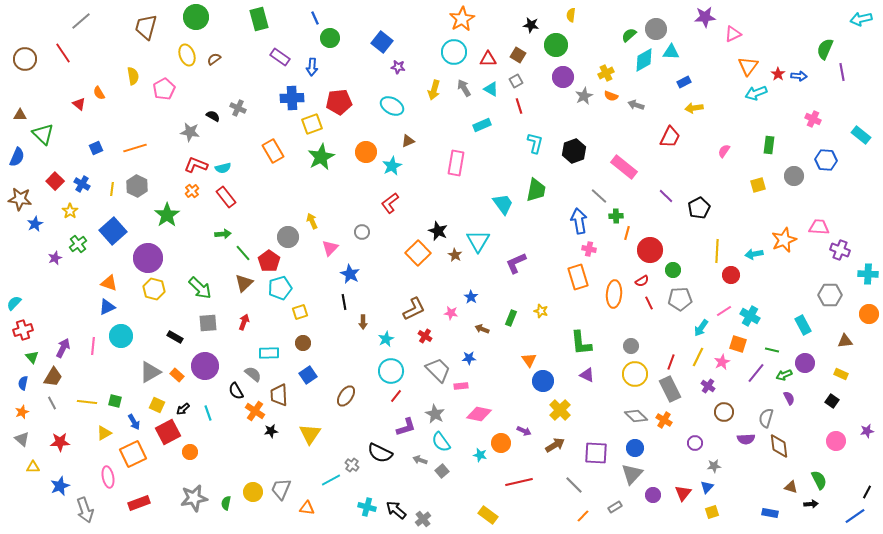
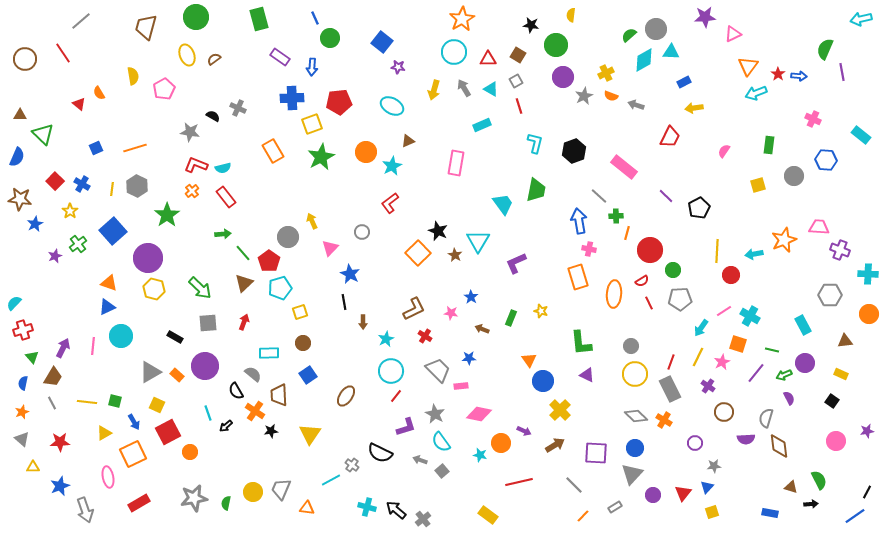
purple star at (55, 258): moved 2 px up
black arrow at (183, 409): moved 43 px right, 17 px down
red rectangle at (139, 503): rotated 10 degrees counterclockwise
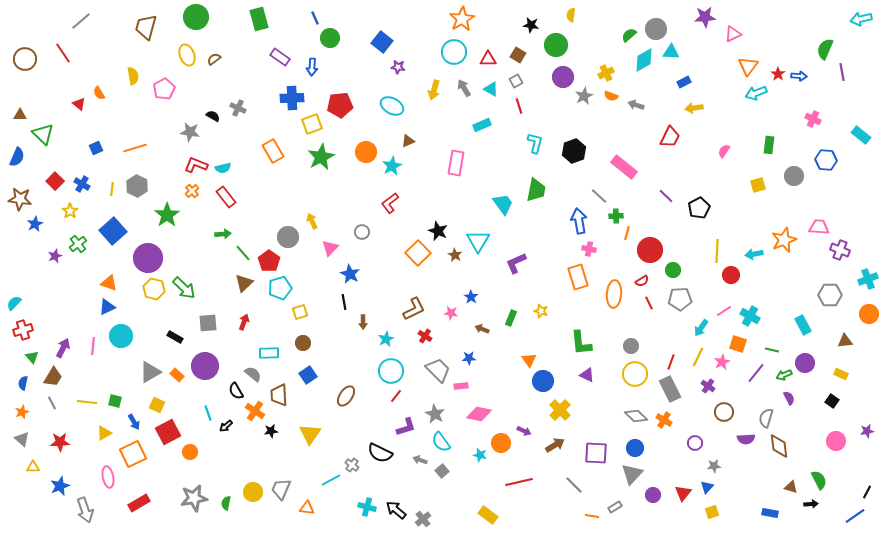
red pentagon at (339, 102): moved 1 px right, 3 px down
cyan cross at (868, 274): moved 5 px down; rotated 24 degrees counterclockwise
green arrow at (200, 288): moved 16 px left
orange line at (583, 516): moved 9 px right; rotated 56 degrees clockwise
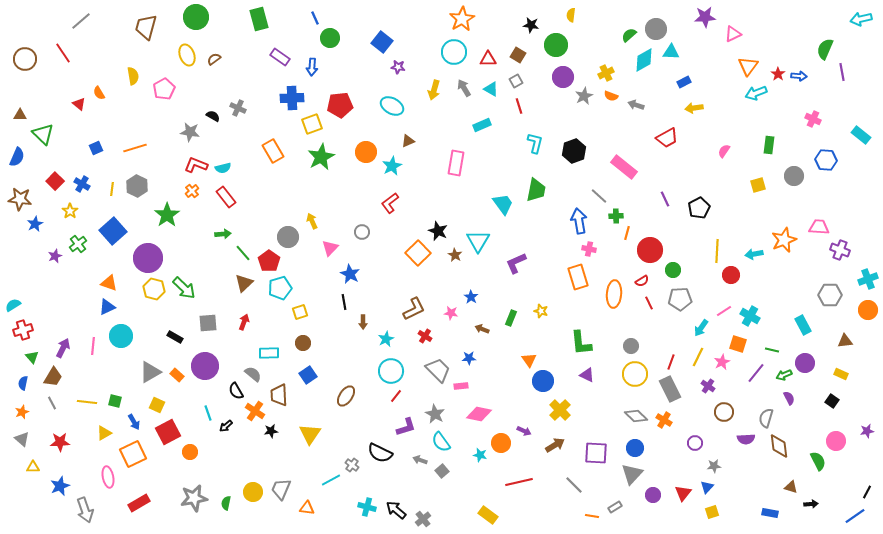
red trapezoid at (670, 137): moved 3 px left, 1 px down; rotated 35 degrees clockwise
purple line at (666, 196): moved 1 px left, 3 px down; rotated 21 degrees clockwise
cyan semicircle at (14, 303): moved 1 px left, 2 px down; rotated 14 degrees clockwise
orange circle at (869, 314): moved 1 px left, 4 px up
green semicircle at (819, 480): moved 1 px left, 19 px up
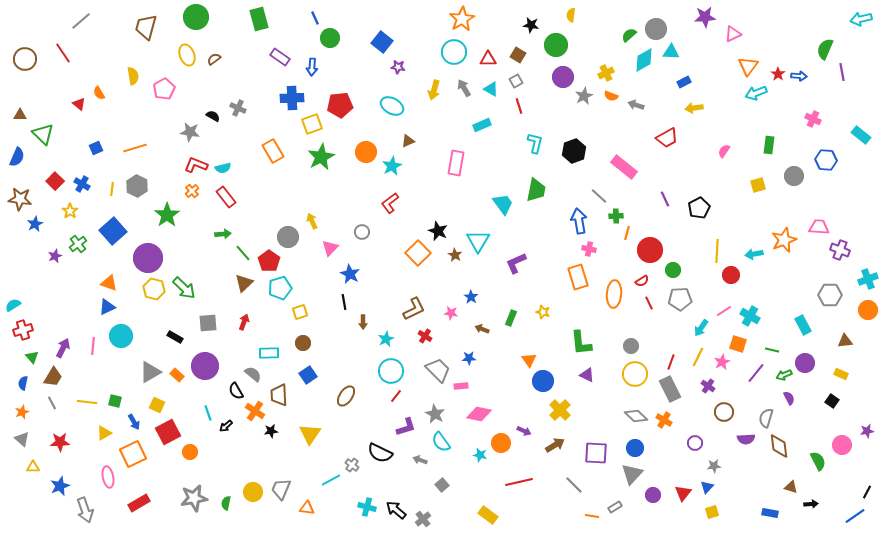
yellow star at (541, 311): moved 2 px right, 1 px down
pink circle at (836, 441): moved 6 px right, 4 px down
gray square at (442, 471): moved 14 px down
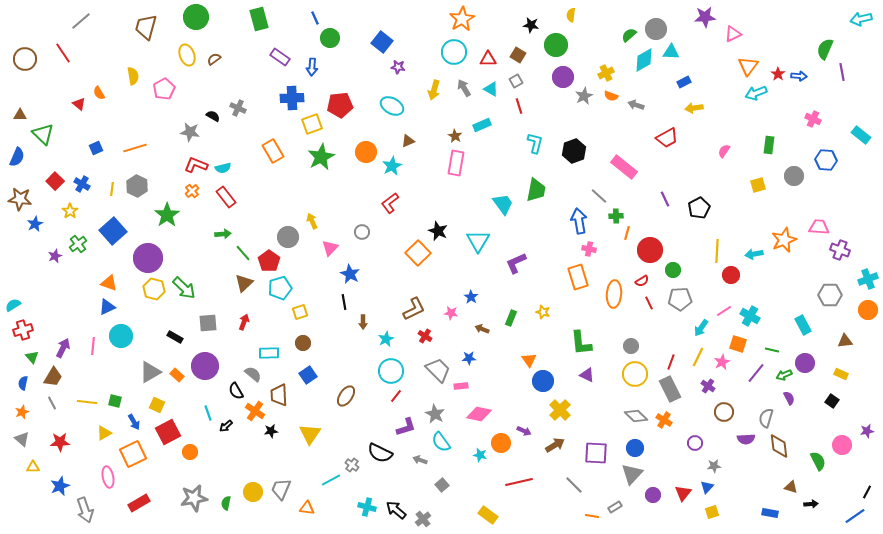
brown star at (455, 255): moved 119 px up
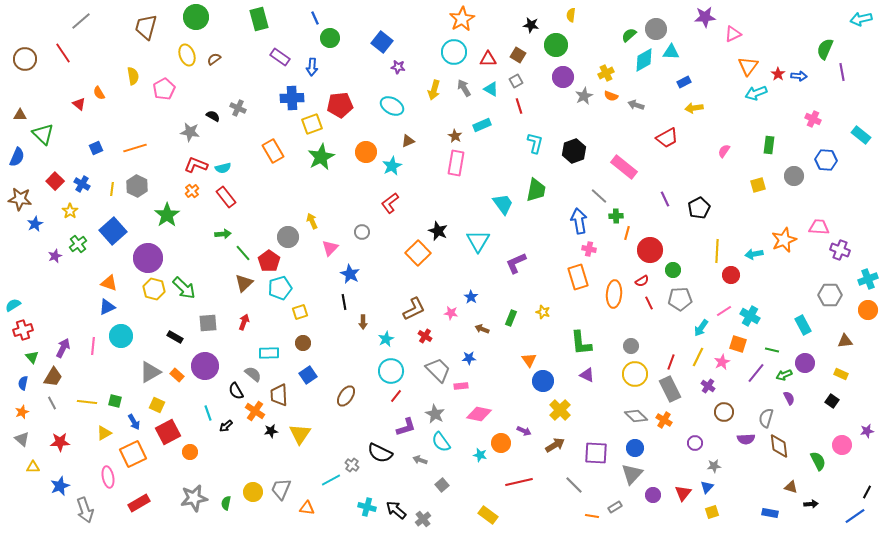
yellow triangle at (310, 434): moved 10 px left
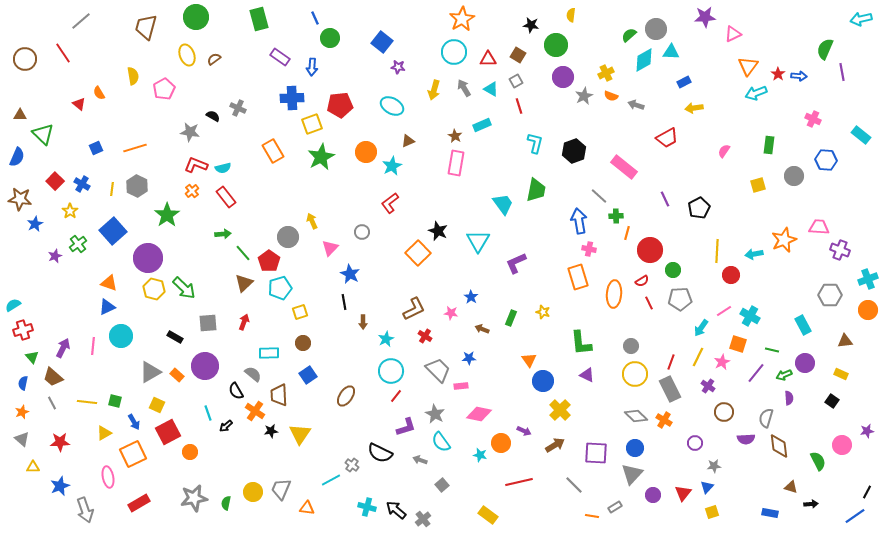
brown trapezoid at (53, 377): rotated 100 degrees clockwise
purple semicircle at (789, 398): rotated 24 degrees clockwise
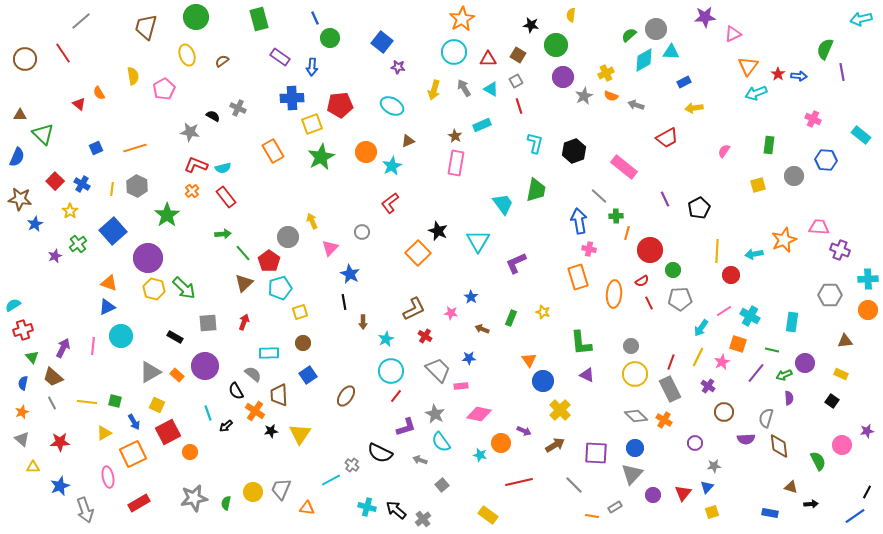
brown semicircle at (214, 59): moved 8 px right, 2 px down
cyan cross at (868, 279): rotated 18 degrees clockwise
cyan rectangle at (803, 325): moved 11 px left, 3 px up; rotated 36 degrees clockwise
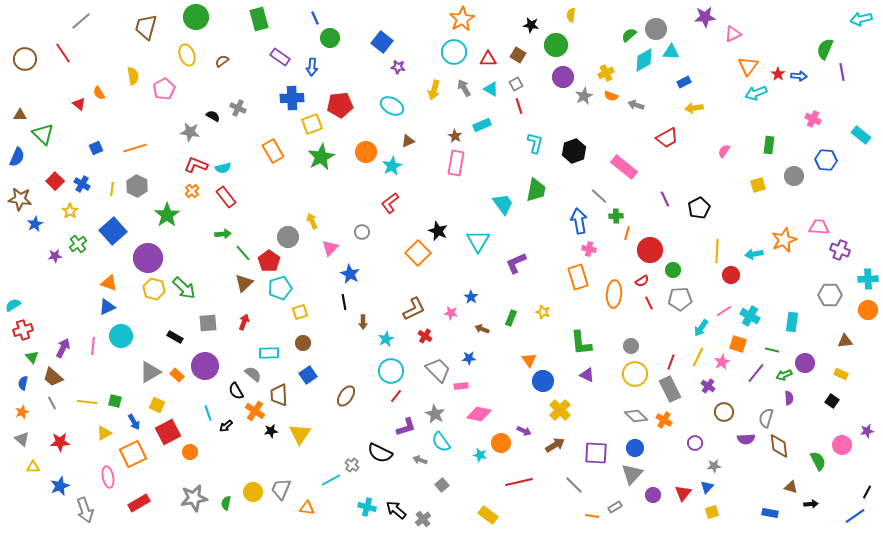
gray square at (516, 81): moved 3 px down
purple star at (55, 256): rotated 16 degrees clockwise
